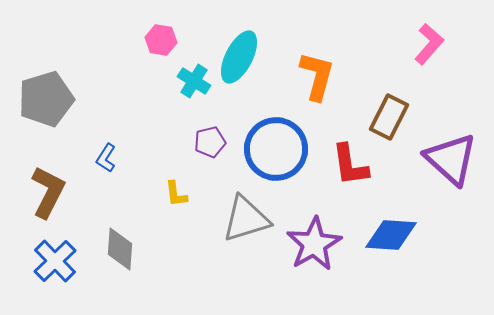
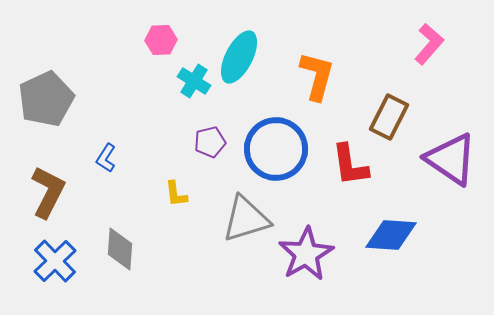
pink hexagon: rotated 12 degrees counterclockwise
gray pentagon: rotated 8 degrees counterclockwise
purple triangle: rotated 8 degrees counterclockwise
purple star: moved 8 px left, 10 px down
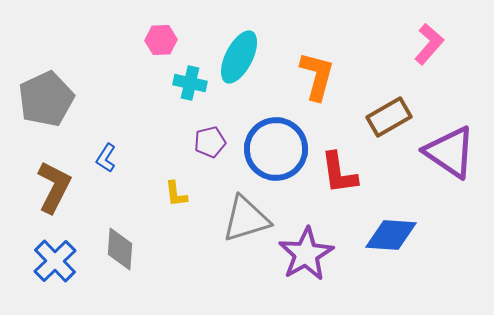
cyan cross: moved 4 px left, 2 px down; rotated 20 degrees counterclockwise
brown rectangle: rotated 33 degrees clockwise
purple triangle: moved 1 px left, 7 px up
red L-shape: moved 11 px left, 8 px down
brown L-shape: moved 6 px right, 5 px up
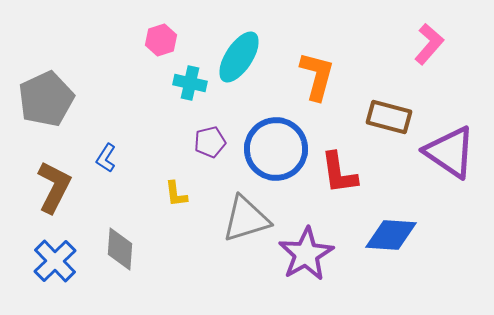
pink hexagon: rotated 16 degrees counterclockwise
cyan ellipse: rotated 6 degrees clockwise
brown rectangle: rotated 45 degrees clockwise
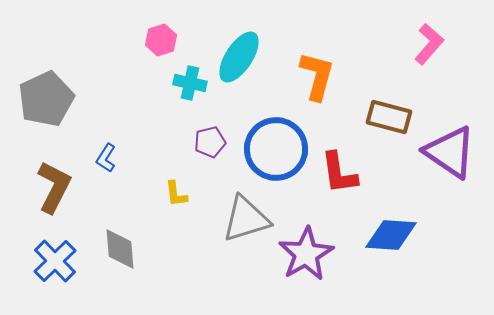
gray diamond: rotated 9 degrees counterclockwise
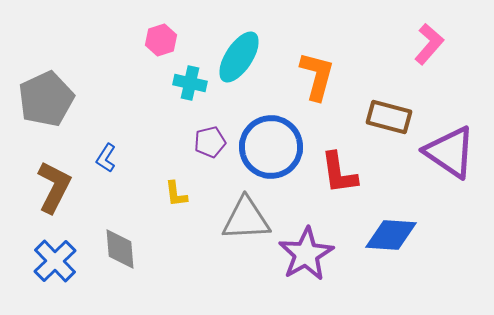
blue circle: moved 5 px left, 2 px up
gray triangle: rotated 14 degrees clockwise
